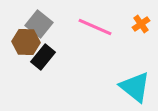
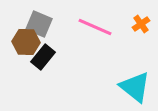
gray square: rotated 16 degrees counterclockwise
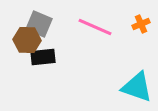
orange cross: rotated 12 degrees clockwise
brown hexagon: moved 1 px right, 2 px up
black rectangle: rotated 45 degrees clockwise
cyan triangle: moved 2 px right; rotated 20 degrees counterclockwise
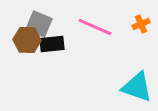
black rectangle: moved 9 px right, 13 px up
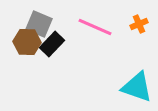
orange cross: moved 2 px left
brown hexagon: moved 2 px down
black rectangle: rotated 40 degrees counterclockwise
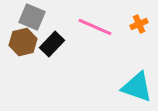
gray square: moved 7 px left, 7 px up
brown hexagon: moved 4 px left; rotated 16 degrees counterclockwise
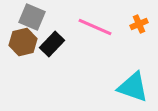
cyan triangle: moved 4 px left
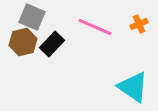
cyan triangle: rotated 16 degrees clockwise
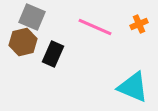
black rectangle: moved 1 px right, 10 px down; rotated 20 degrees counterclockwise
cyan triangle: rotated 12 degrees counterclockwise
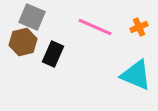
orange cross: moved 3 px down
cyan triangle: moved 3 px right, 12 px up
